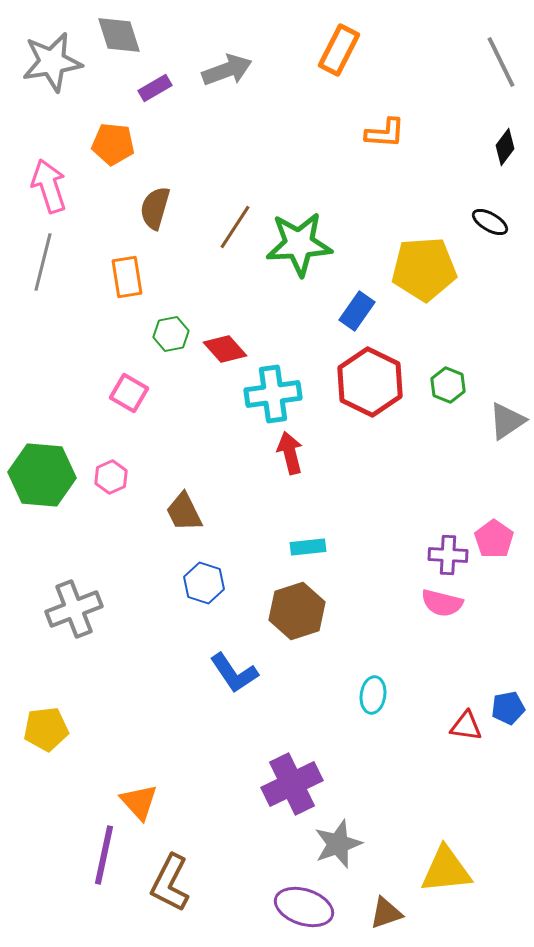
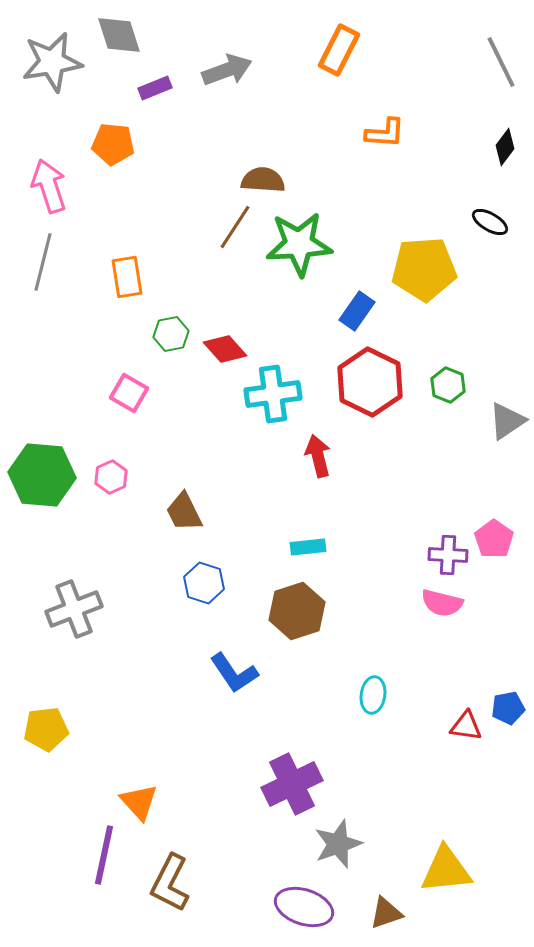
purple rectangle at (155, 88): rotated 8 degrees clockwise
brown semicircle at (155, 208): moved 108 px right, 28 px up; rotated 78 degrees clockwise
red arrow at (290, 453): moved 28 px right, 3 px down
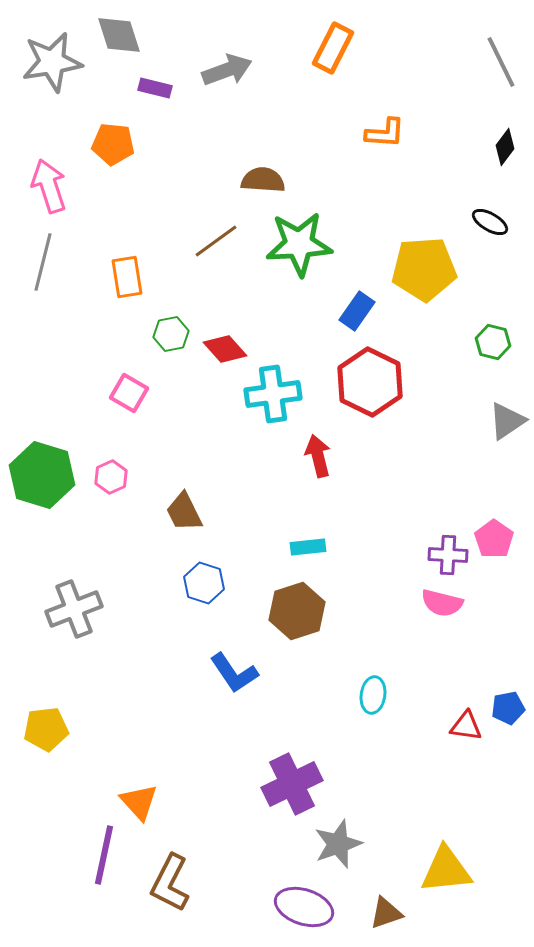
orange rectangle at (339, 50): moved 6 px left, 2 px up
purple rectangle at (155, 88): rotated 36 degrees clockwise
brown line at (235, 227): moved 19 px left, 14 px down; rotated 21 degrees clockwise
green hexagon at (448, 385): moved 45 px right, 43 px up; rotated 8 degrees counterclockwise
green hexagon at (42, 475): rotated 12 degrees clockwise
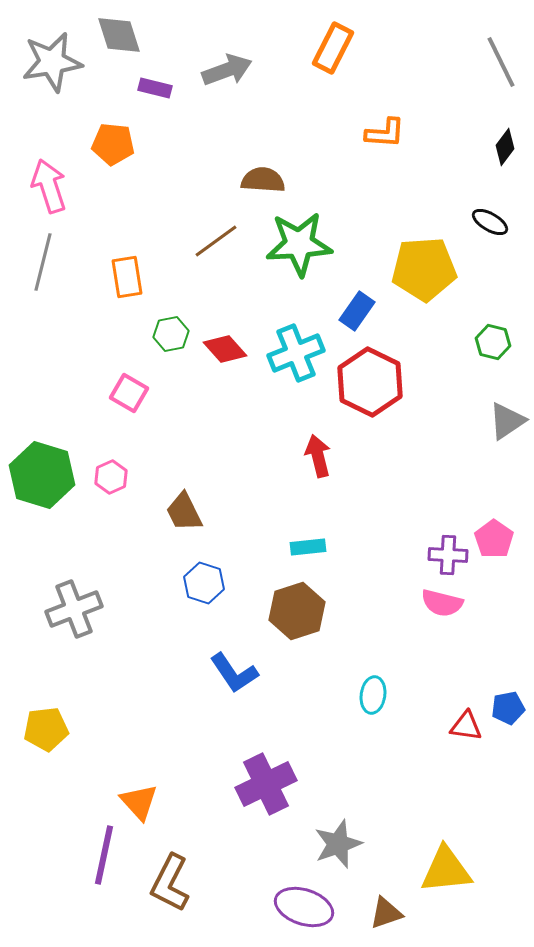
cyan cross at (273, 394): moved 23 px right, 41 px up; rotated 14 degrees counterclockwise
purple cross at (292, 784): moved 26 px left
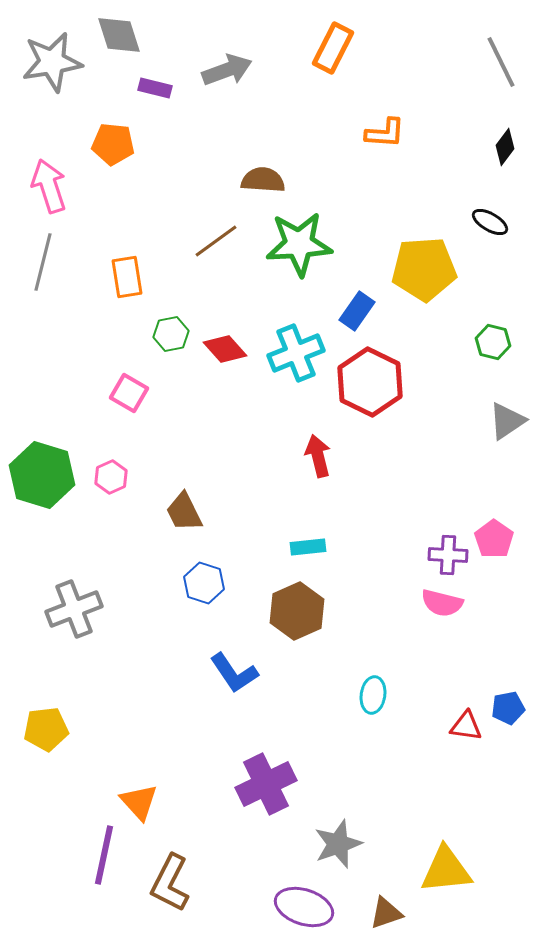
brown hexagon at (297, 611): rotated 6 degrees counterclockwise
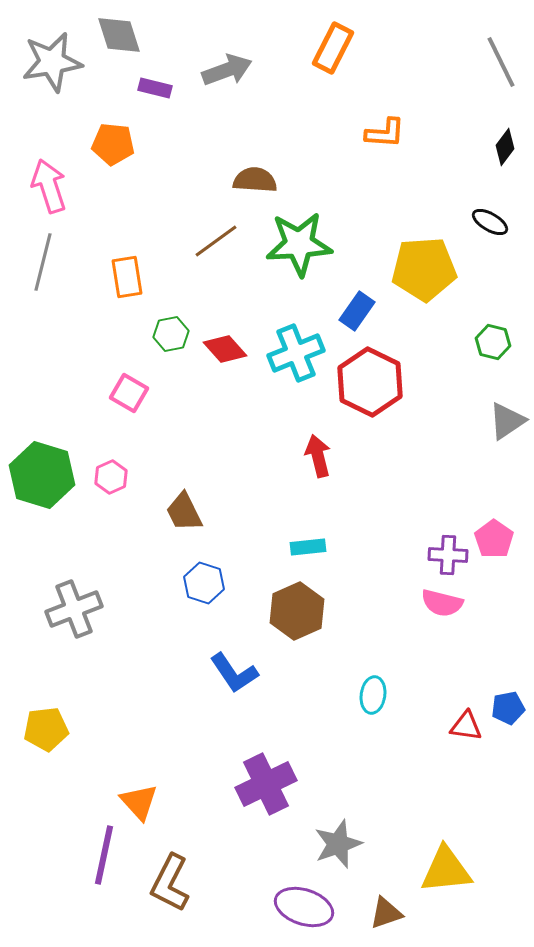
brown semicircle at (263, 180): moved 8 px left
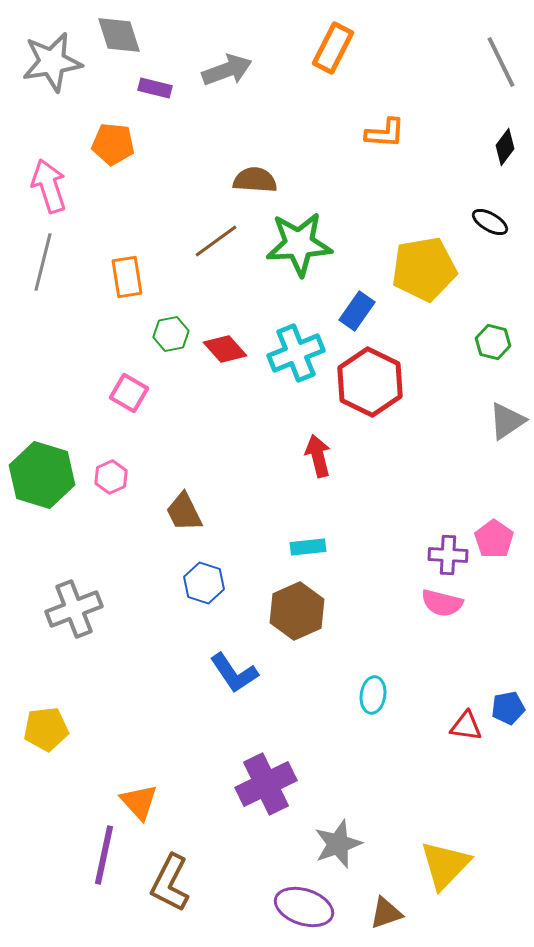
yellow pentagon at (424, 269): rotated 6 degrees counterclockwise
yellow triangle at (446, 870): moved 1 px left, 5 px up; rotated 40 degrees counterclockwise
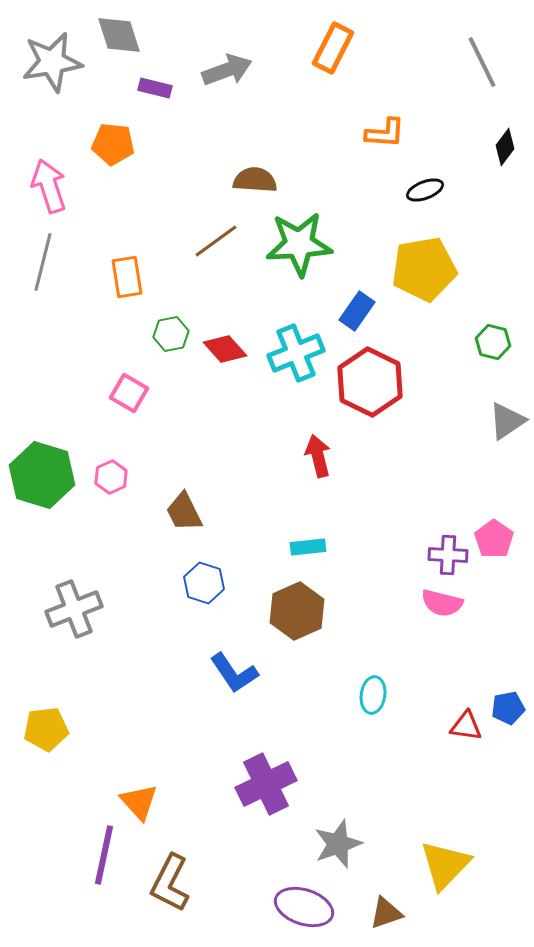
gray line at (501, 62): moved 19 px left
black ellipse at (490, 222): moved 65 px left, 32 px up; rotated 51 degrees counterclockwise
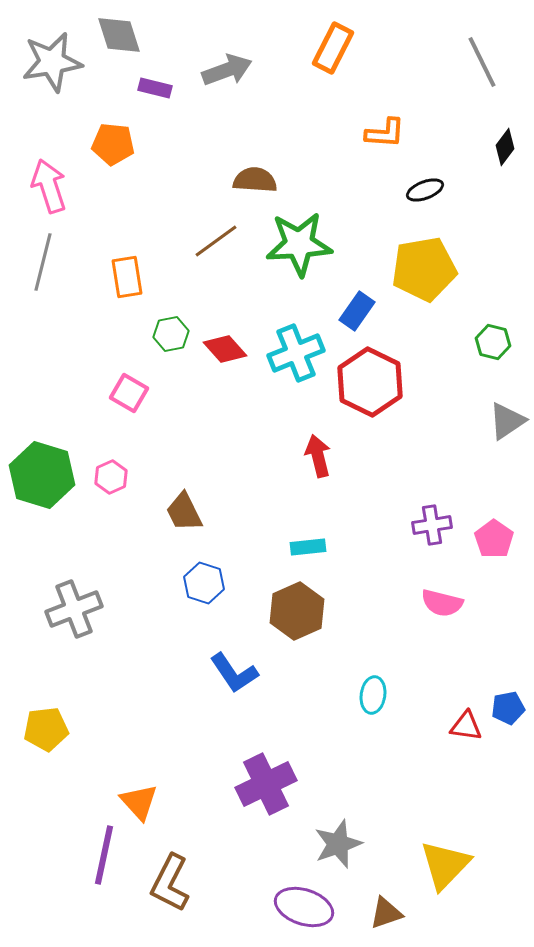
purple cross at (448, 555): moved 16 px left, 30 px up; rotated 12 degrees counterclockwise
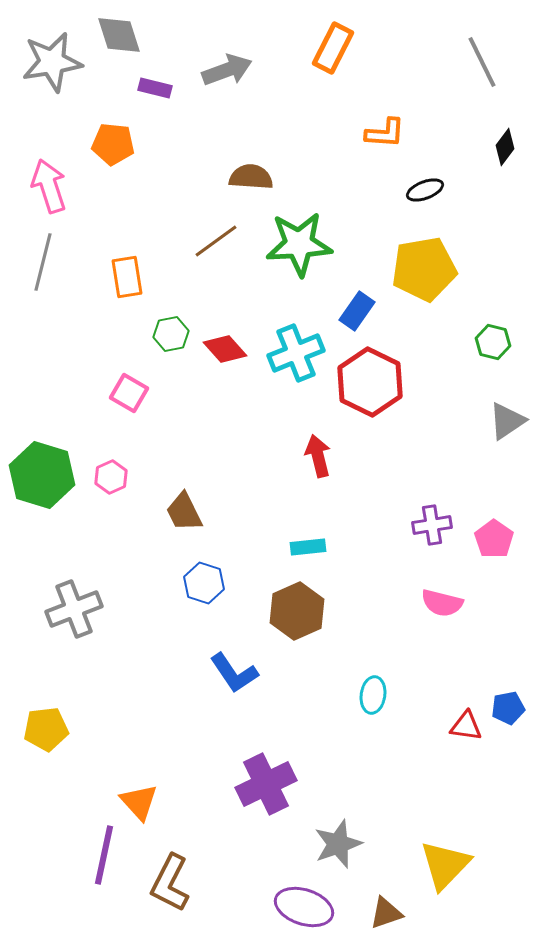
brown semicircle at (255, 180): moved 4 px left, 3 px up
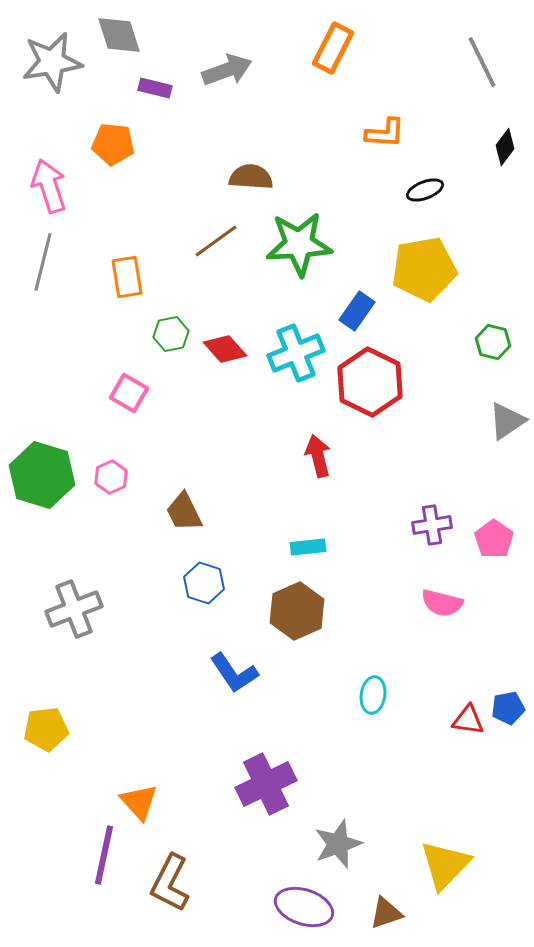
red triangle at (466, 726): moved 2 px right, 6 px up
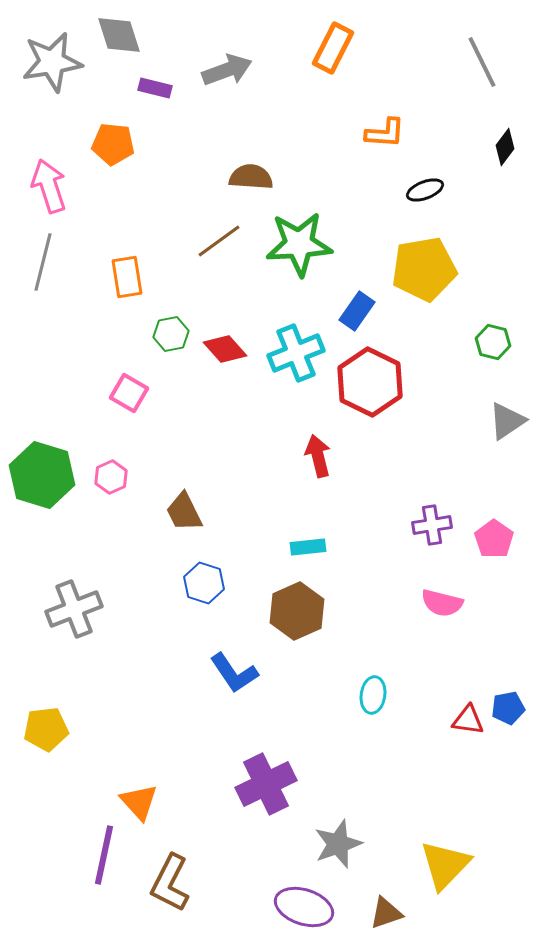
brown line at (216, 241): moved 3 px right
